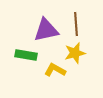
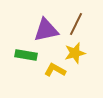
brown line: rotated 30 degrees clockwise
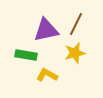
yellow L-shape: moved 8 px left, 5 px down
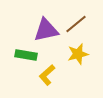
brown line: rotated 25 degrees clockwise
yellow star: moved 3 px right, 1 px down
yellow L-shape: rotated 70 degrees counterclockwise
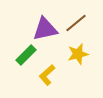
brown line: moved 1 px up
purple triangle: moved 1 px left, 1 px up
green rectangle: rotated 55 degrees counterclockwise
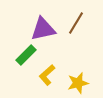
brown line: rotated 20 degrees counterclockwise
purple triangle: moved 2 px left
yellow star: moved 29 px down
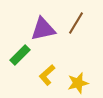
green rectangle: moved 6 px left
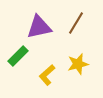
purple triangle: moved 4 px left, 2 px up
green rectangle: moved 2 px left, 1 px down
yellow star: moved 19 px up
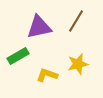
brown line: moved 2 px up
green rectangle: rotated 15 degrees clockwise
yellow L-shape: rotated 60 degrees clockwise
